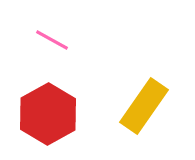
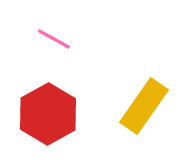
pink line: moved 2 px right, 1 px up
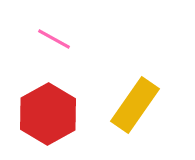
yellow rectangle: moved 9 px left, 1 px up
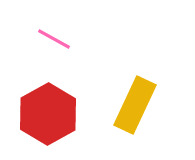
yellow rectangle: rotated 10 degrees counterclockwise
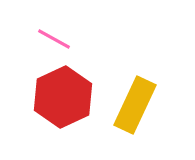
red hexagon: moved 15 px right, 17 px up; rotated 4 degrees clockwise
